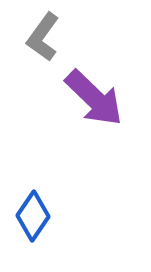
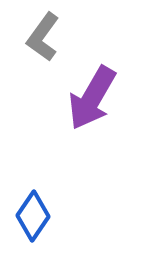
purple arrow: moved 2 px left; rotated 76 degrees clockwise
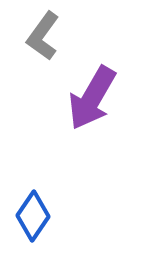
gray L-shape: moved 1 px up
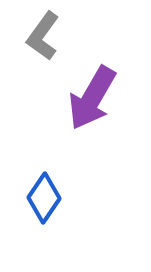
blue diamond: moved 11 px right, 18 px up
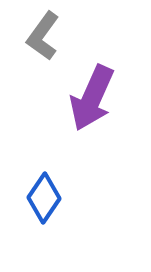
purple arrow: rotated 6 degrees counterclockwise
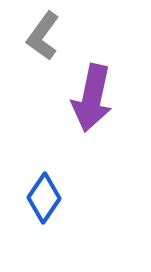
purple arrow: rotated 12 degrees counterclockwise
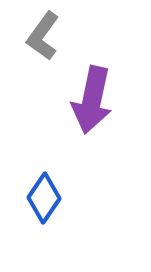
purple arrow: moved 2 px down
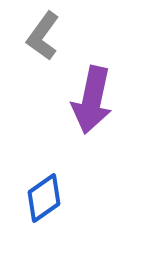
blue diamond: rotated 21 degrees clockwise
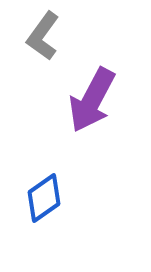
purple arrow: rotated 16 degrees clockwise
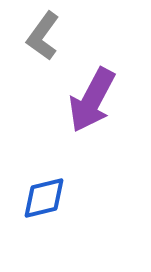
blue diamond: rotated 21 degrees clockwise
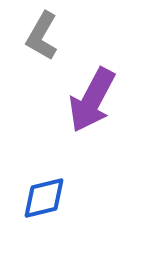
gray L-shape: moved 1 px left; rotated 6 degrees counterclockwise
